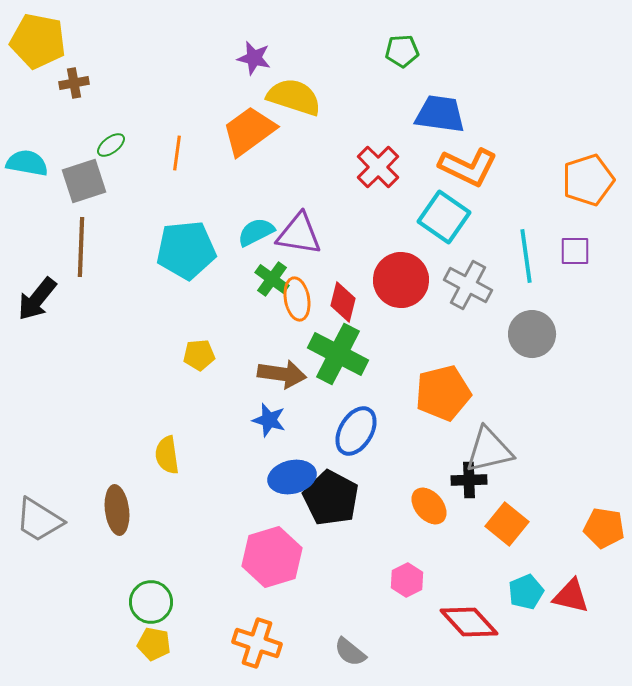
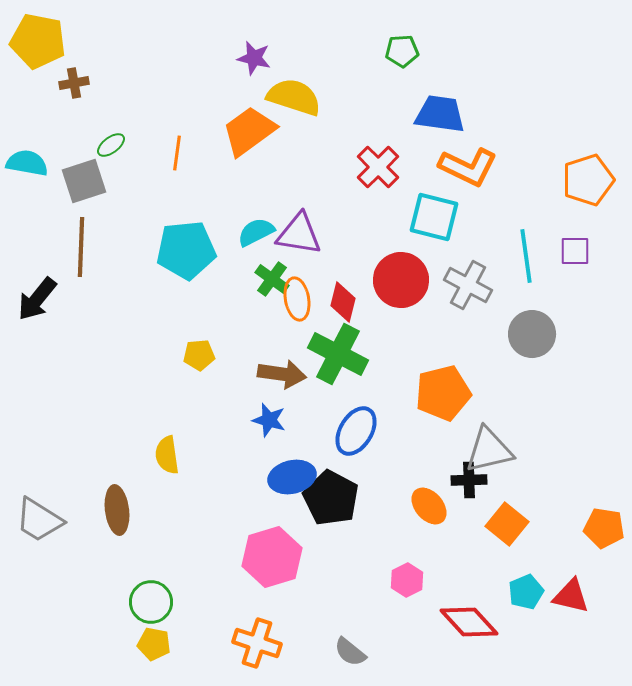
cyan square at (444, 217): moved 10 px left; rotated 21 degrees counterclockwise
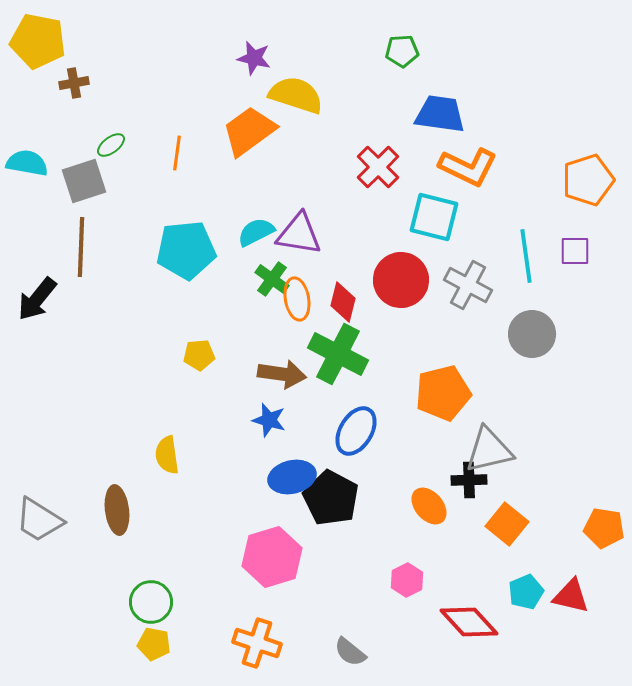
yellow semicircle at (294, 97): moved 2 px right, 2 px up
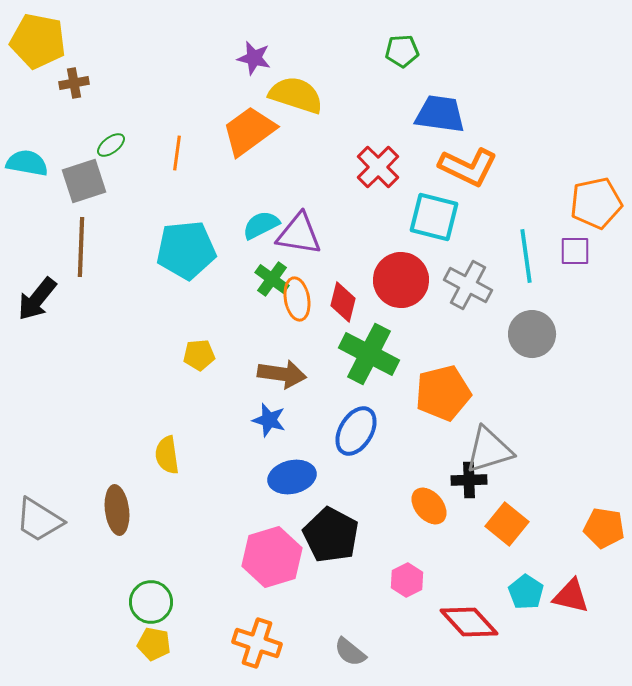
orange pentagon at (588, 180): moved 8 px right, 23 px down; rotated 6 degrees clockwise
cyan semicircle at (256, 232): moved 5 px right, 7 px up
green cross at (338, 354): moved 31 px right
gray triangle at (489, 450): rotated 4 degrees counterclockwise
black pentagon at (331, 498): moved 37 px down
cyan pentagon at (526, 592): rotated 16 degrees counterclockwise
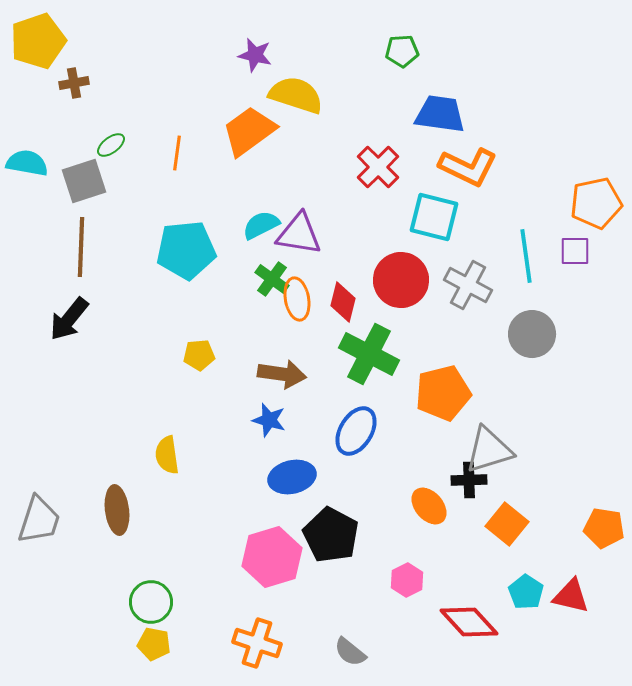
yellow pentagon at (38, 41): rotated 30 degrees counterclockwise
purple star at (254, 58): moved 1 px right, 3 px up
black arrow at (37, 299): moved 32 px right, 20 px down
gray trapezoid at (39, 520): rotated 104 degrees counterclockwise
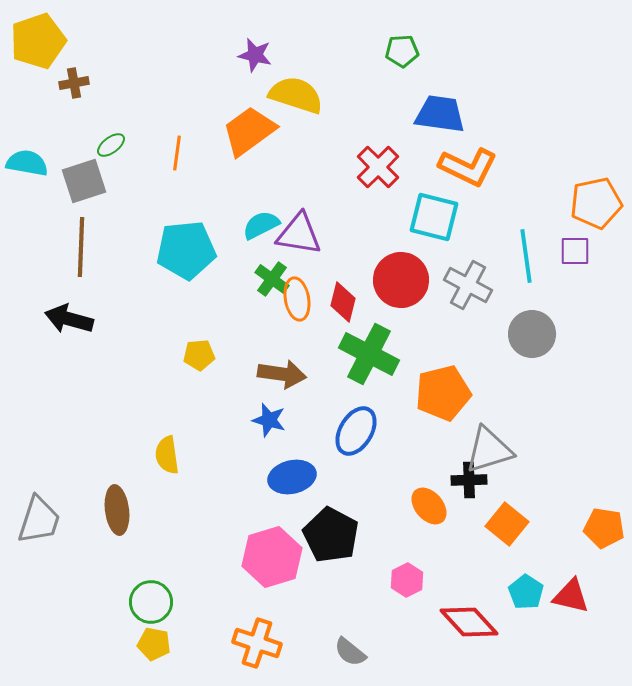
black arrow at (69, 319): rotated 66 degrees clockwise
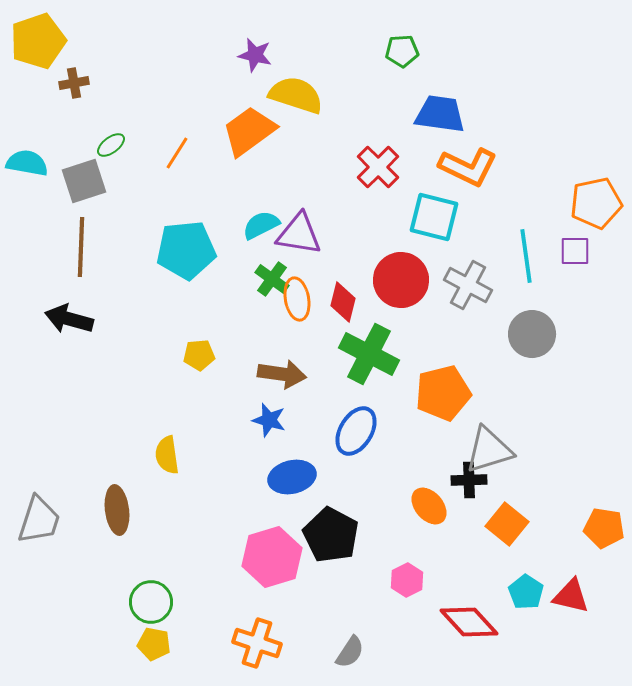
orange line at (177, 153): rotated 24 degrees clockwise
gray semicircle at (350, 652): rotated 96 degrees counterclockwise
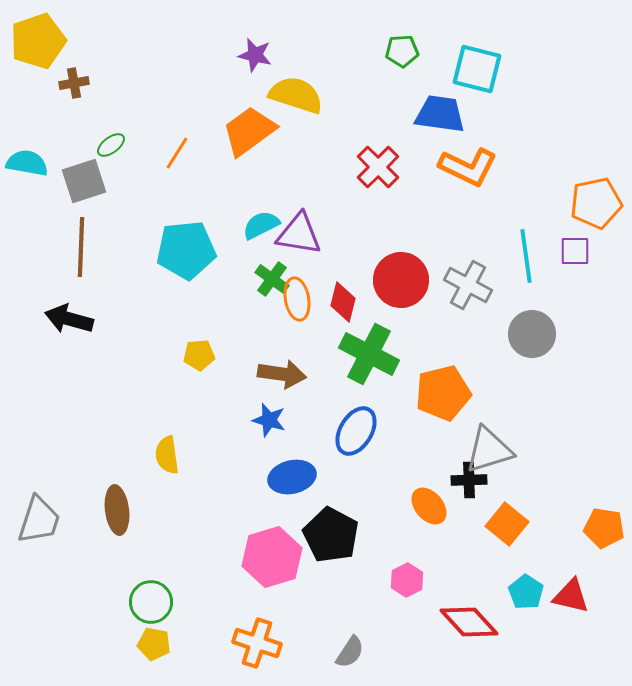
cyan square at (434, 217): moved 43 px right, 148 px up
